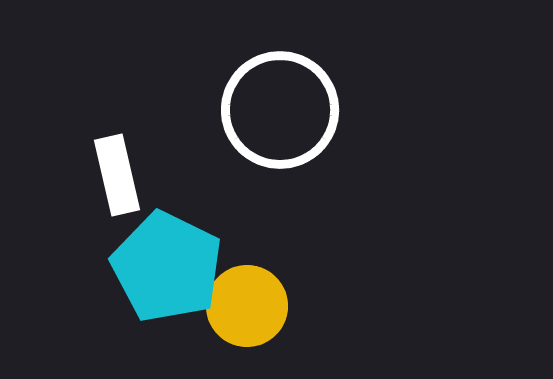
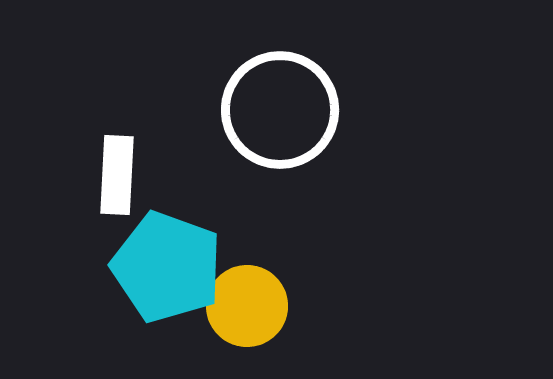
white rectangle: rotated 16 degrees clockwise
cyan pentagon: rotated 6 degrees counterclockwise
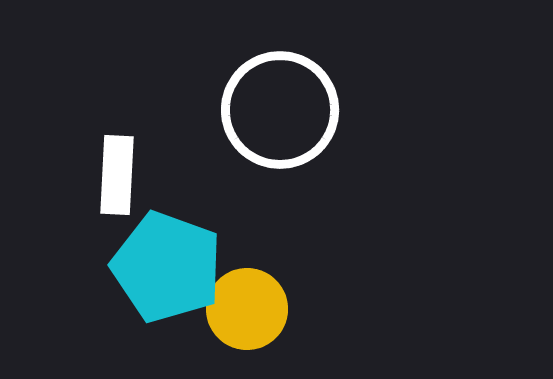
yellow circle: moved 3 px down
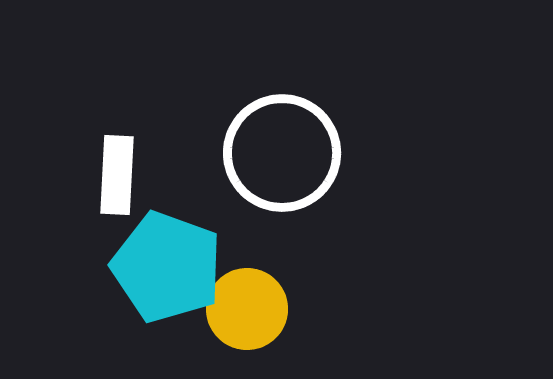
white circle: moved 2 px right, 43 px down
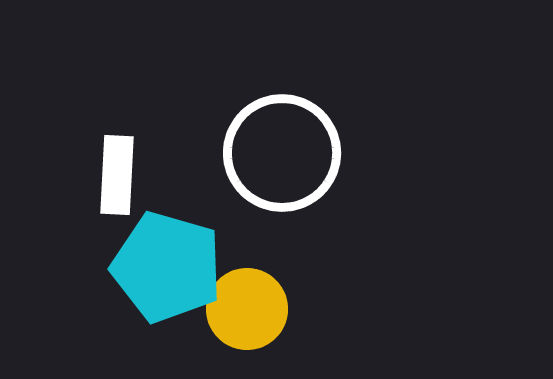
cyan pentagon: rotated 4 degrees counterclockwise
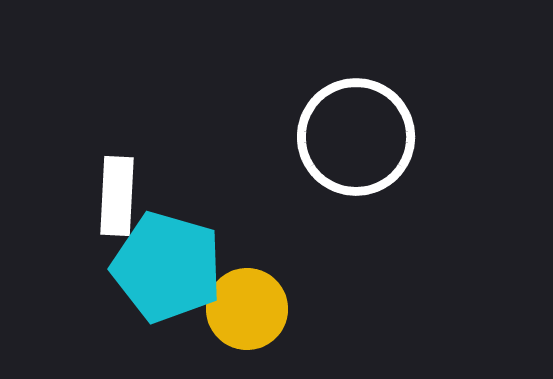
white circle: moved 74 px right, 16 px up
white rectangle: moved 21 px down
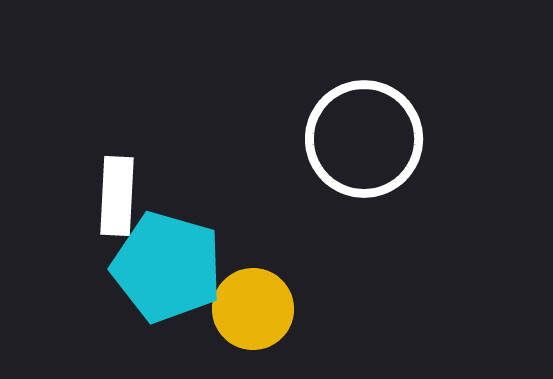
white circle: moved 8 px right, 2 px down
yellow circle: moved 6 px right
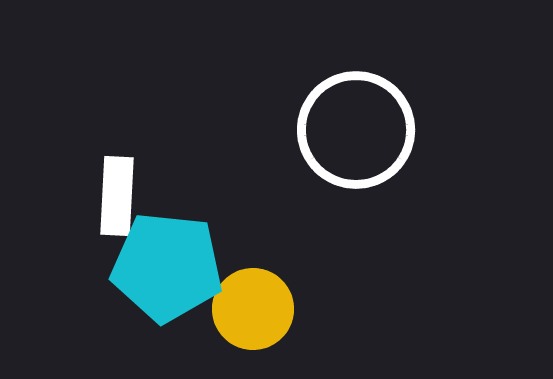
white circle: moved 8 px left, 9 px up
cyan pentagon: rotated 10 degrees counterclockwise
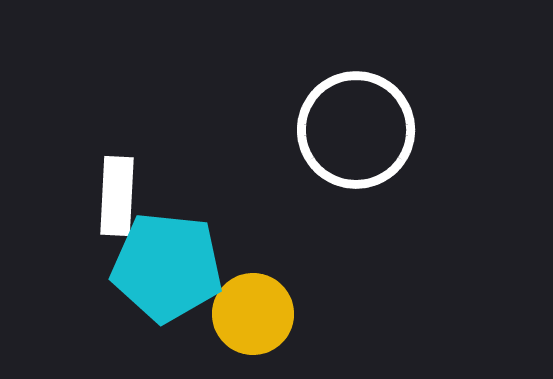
yellow circle: moved 5 px down
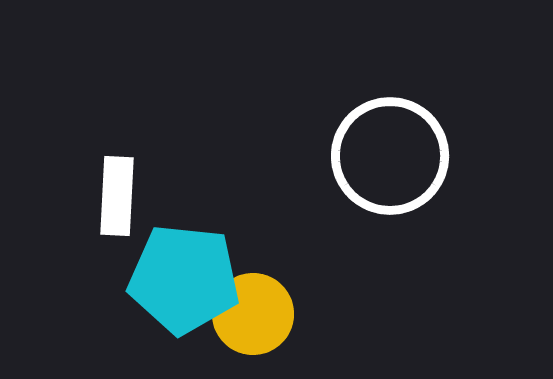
white circle: moved 34 px right, 26 px down
cyan pentagon: moved 17 px right, 12 px down
